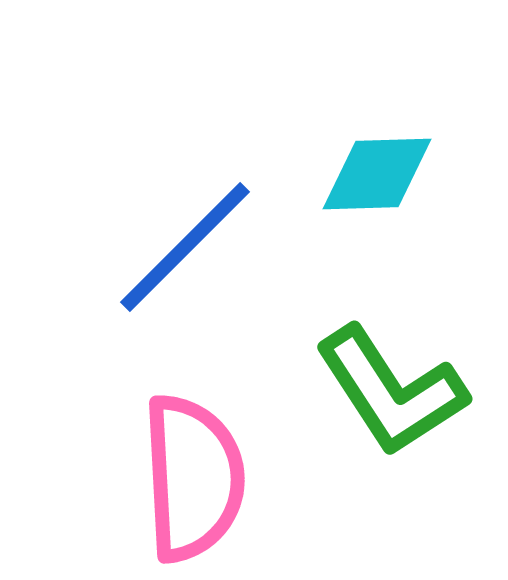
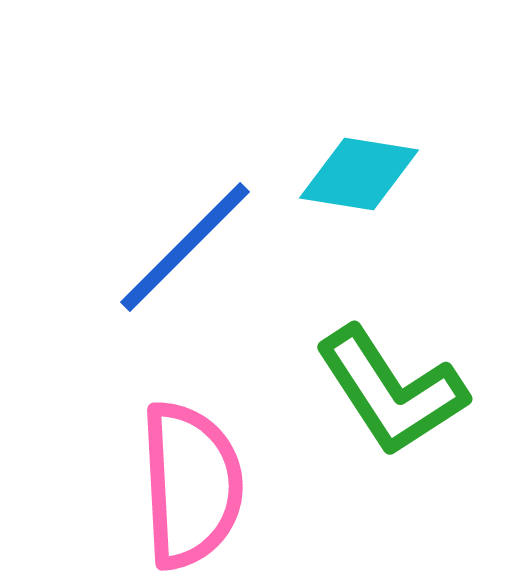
cyan diamond: moved 18 px left; rotated 11 degrees clockwise
pink semicircle: moved 2 px left, 7 px down
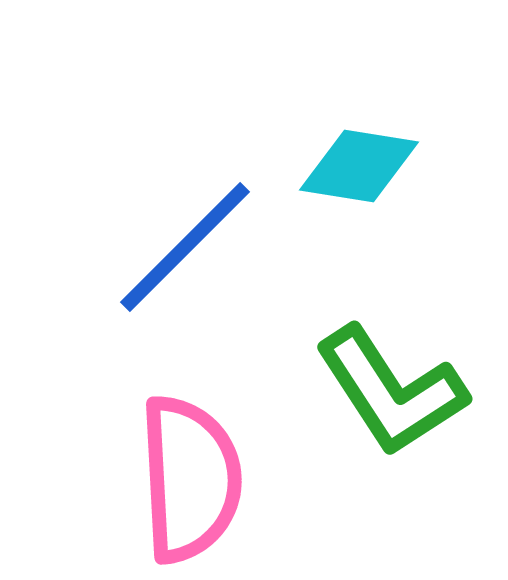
cyan diamond: moved 8 px up
pink semicircle: moved 1 px left, 6 px up
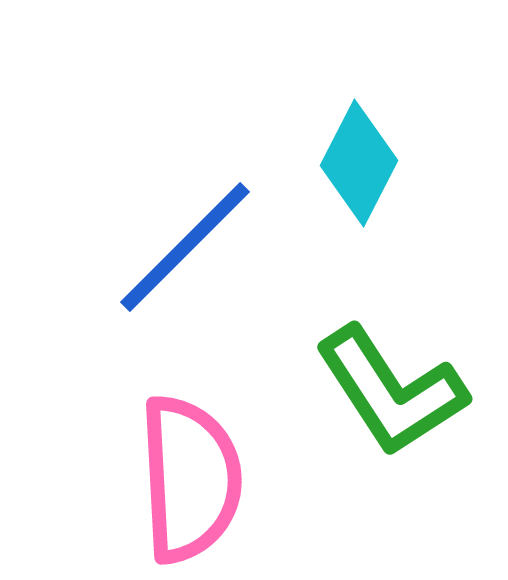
cyan diamond: moved 3 px up; rotated 72 degrees counterclockwise
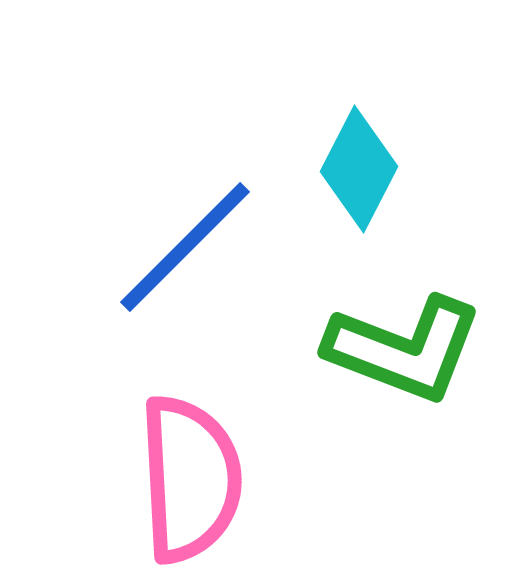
cyan diamond: moved 6 px down
green L-shape: moved 13 px right, 42 px up; rotated 36 degrees counterclockwise
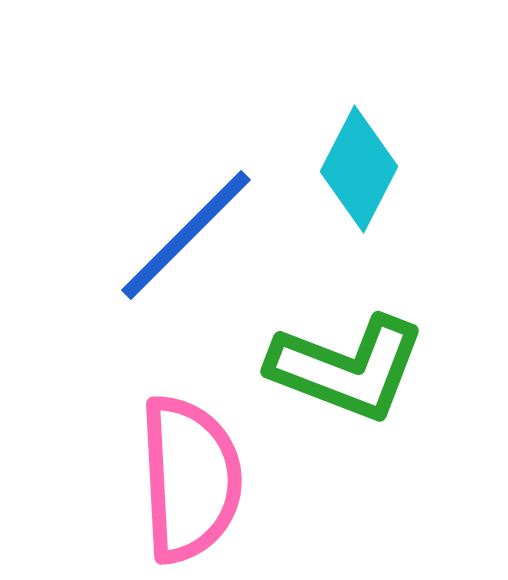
blue line: moved 1 px right, 12 px up
green L-shape: moved 57 px left, 19 px down
